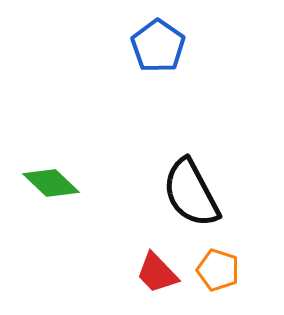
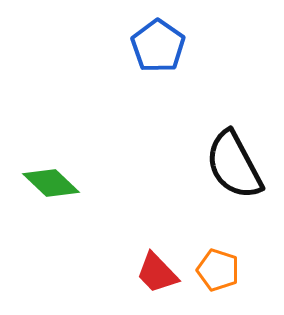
black semicircle: moved 43 px right, 28 px up
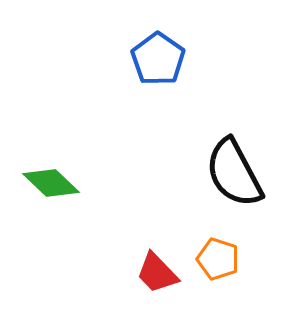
blue pentagon: moved 13 px down
black semicircle: moved 8 px down
orange pentagon: moved 11 px up
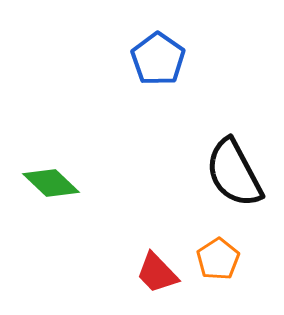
orange pentagon: rotated 21 degrees clockwise
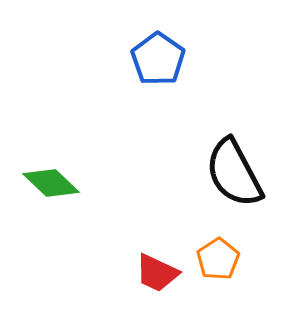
red trapezoid: rotated 21 degrees counterclockwise
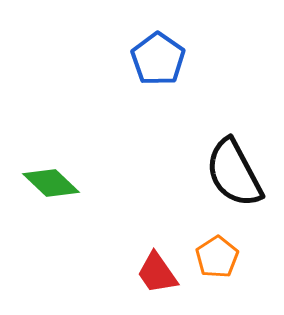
orange pentagon: moved 1 px left, 2 px up
red trapezoid: rotated 30 degrees clockwise
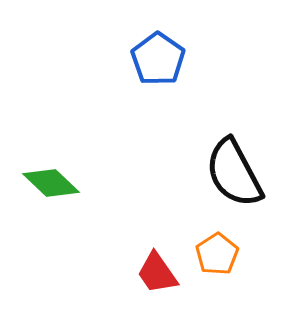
orange pentagon: moved 3 px up
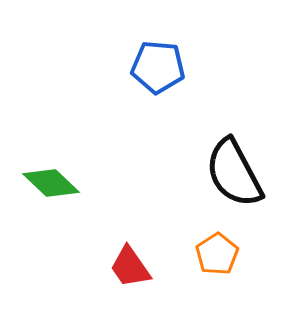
blue pentagon: moved 8 px down; rotated 30 degrees counterclockwise
red trapezoid: moved 27 px left, 6 px up
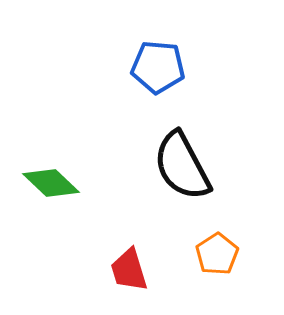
black semicircle: moved 52 px left, 7 px up
red trapezoid: moved 1 px left, 3 px down; rotated 18 degrees clockwise
